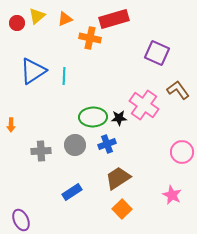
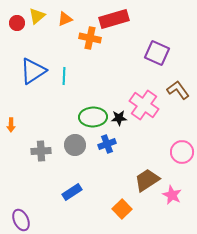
brown trapezoid: moved 29 px right, 2 px down
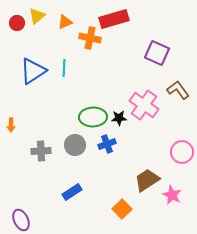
orange triangle: moved 3 px down
cyan line: moved 8 px up
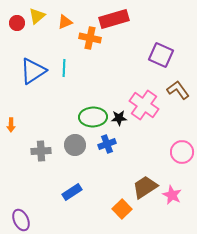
purple square: moved 4 px right, 2 px down
brown trapezoid: moved 2 px left, 7 px down
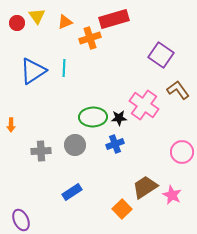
yellow triangle: rotated 24 degrees counterclockwise
orange cross: rotated 30 degrees counterclockwise
purple square: rotated 10 degrees clockwise
blue cross: moved 8 px right
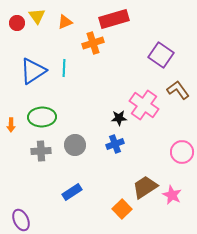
orange cross: moved 3 px right, 5 px down
green ellipse: moved 51 px left
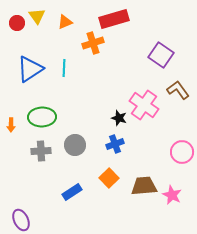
blue triangle: moved 3 px left, 2 px up
black star: rotated 21 degrees clockwise
brown trapezoid: moved 1 px left, 1 px up; rotated 28 degrees clockwise
orange square: moved 13 px left, 31 px up
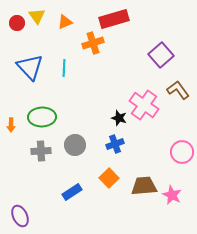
purple square: rotated 15 degrees clockwise
blue triangle: moved 2 px up; rotated 40 degrees counterclockwise
purple ellipse: moved 1 px left, 4 px up
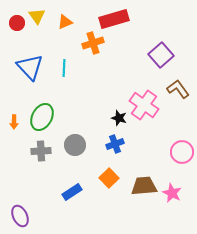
brown L-shape: moved 1 px up
green ellipse: rotated 60 degrees counterclockwise
orange arrow: moved 3 px right, 3 px up
pink star: moved 2 px up
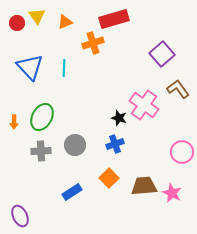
purple square: moved 1 px right, 1 px up
